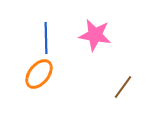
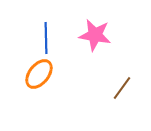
brown line: moved 1 px left, 1 px down
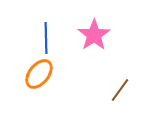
pink star: moved 1 px left; rotated 28 degrees clockwise
brown line: moved 2 px left, 2 px down
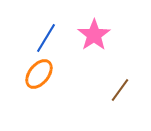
blue line: rotated 32 degrees clockwise
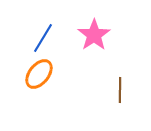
blue line: moved 3 px left
brown line: rotated 35 degrees counterclockwise
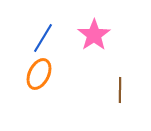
orange ellipse: rotated 12 degrees counterclockwise
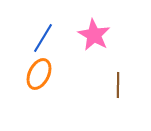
pink star: rotated 8 degrees counterclockwise
brown line: moved 2 px left, 5 px up
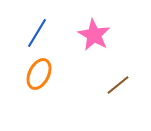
blue line: moved 6 px left, 5 px up
brown line: rotated 50 degrees clockwise
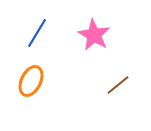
orange ellipse: moved 8 px left, 7 px down
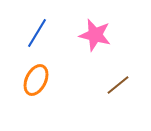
pink star: moved 1 px right; rotated 16 degrees counterclockwise
orange ellipse: moved 5 px right, 1 px up
